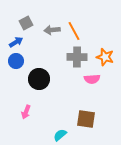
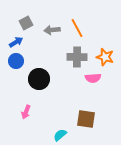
orange line: moved 3 px right, 3 px up
pink semicircle: moved 1 px right, 1 px up
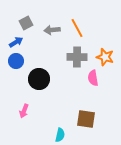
pink semicircle: rotated 84 degrees clockwise
pink arrow: moved 2 px left, 1 px up
cyan semicircle: rotated 144 degrees clockwise
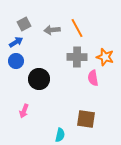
gray square: moved 2 px left, 1 px down
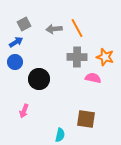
gray arrow: moved 2 px right, 1 px up
blue circle: moved 1 px left, 1 px down
pink semicircle: rotated 112 degrees clockwise
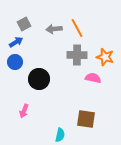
gray cross: moved 2 px up
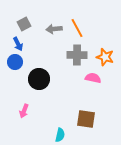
blue arrow: moved 2 px right, 2 px down; rotated 96 degrees clockwise
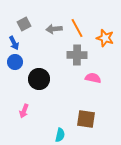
blue arrow: moved 4 px left, 1 px up
orange star: moved 19 px up
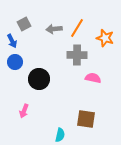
orange line: rotated 60 degrees clockwise
blue arrow: moved 2 px left, 2 px up
